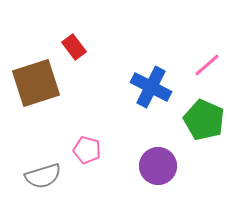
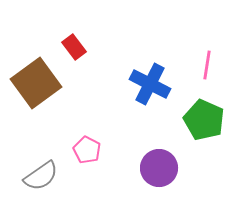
pink line: rotated 40 degrees counterclockwise
brown square: rotated 18 degrees counterclockwise
blue cross: moved 1 px left, 3 px up
pink pentagon: rotated 12 degrees clockwise
purple circle: moved 1 px right, 2 px down
gray semicircle: moved 2 px left; rotated 18 degrees counterclockwise
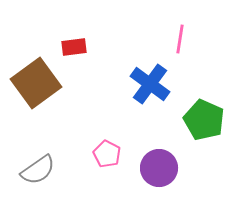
red rectangle: rotated 60 degrees counterclockwise
pink line: moved 27 px left, 26 px up
blue cross: rotated 9 degrees clockwise
pink pentagon: moved 20 px right, 4 px down
gray semicircle: moved 3 px left, 6 px up
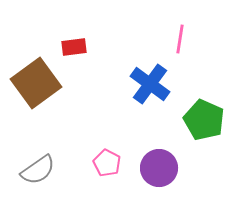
pink pentagon: moved 9 px down
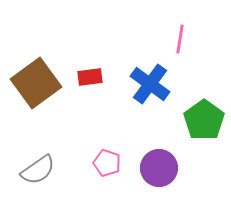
red rectangle: moved 16 px right, 30 px down
green pentagon: rotated 12 degrees clockwise
pink pentagon: rotated 8 degrees counterclockwise
